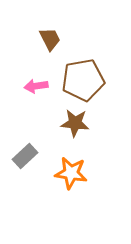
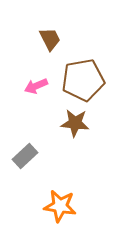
pink arrow: rotated 15 degrees counterclockwise
orange star: moved 11 px left, 33 px down
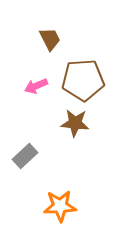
brown pentagon: rotated 6 degrees clockwise
orange star: rotated 12 degrees counterclockwise
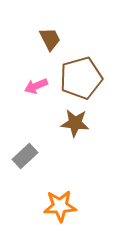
brown pentagon: moved 2 px left, 2 px up; rotated 12 degrees counterclockwise
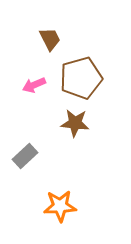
pink arrow: moved 2 px left, 1 px up
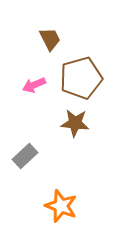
orange star: moved 1 px right; rotated 24 degrees clockwise
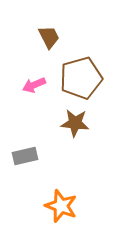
brown trapezoid: moved 1 px left, 2 px up
gray rectangle: rotated 30 degrees clockwise
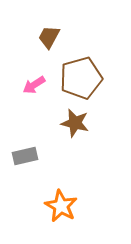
brown trapezoid: rotated 125 degrees counterclockwise
pink arrow: rotated 10 degrees counterclockwise
brown star: rotated 8 degrees clockwise
orange star: rotated 8 degrees clockwise
